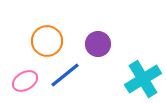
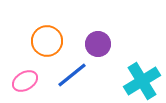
blue line: moved 7 px right
cyan cross: moved 1 px left, 2 px down
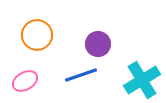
orange circle: moved 10 px left, 6 px up
blue line: moved 9 px right; rotated 20 degrees clockwise
cyan cross: moved 1 px up
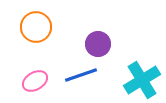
orange circle: moved 1 px left, 8 px up
pink ellipse: moved 10 px right
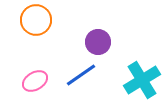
orange circle: moved 7 px up
purple circle: moved 2 px up
blue line: rotated 16 degrees counterclockwise
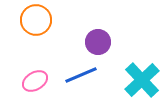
blue line: rotated 12 degrees clockwise
cyan cross: rotated 12 degrees counterclockwise
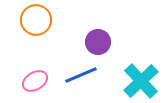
cyan cross: moved 1 px left, 1 px down
